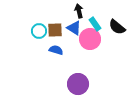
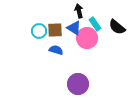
pink circle: moved 3 px left, 1 px up
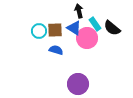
black semicircle: moved 5 px left, 1 px down
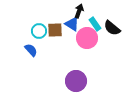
black arrow: rotated 32 degrees clockwise
blue triangle: moved 2 px left, 4 px up
blue semicircle: moved 25 px left; rotated 32 degrees clockwise
purple circle: moved 2 px left, 3 px up
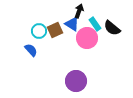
brown square: rotated 21 degrees counterclockwise
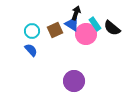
black arrow: moved 3 px left, 2 px down
cyan circle: moved 7 px left
pink circle: moved 1 px left, 4 px up
purple circle: moved 2 px left
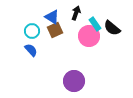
blue triangle: moved 20 px left, 7 px up
pink circle: moved 3 px right, 2 px down
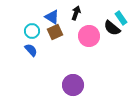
cyan rectangle: moved 26 px right, 6 px up
brown square: moved 2 px down
purple circle: moved 1 px left, 4 px down
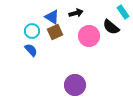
black arrow: rotated 56 degrees clockwise
cyan rectangle: moved 2 px right, 6 px up
black semicircle: moved 1 px left, 1 px up
purple circle: moved 2 px right
